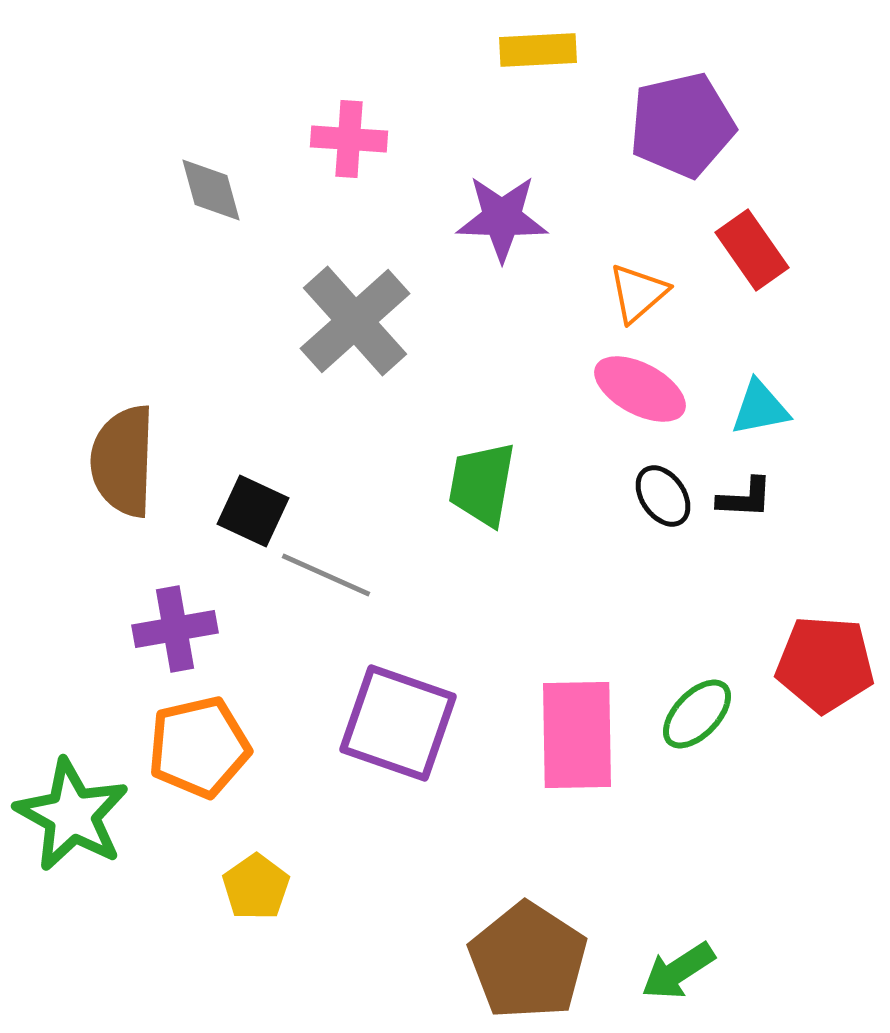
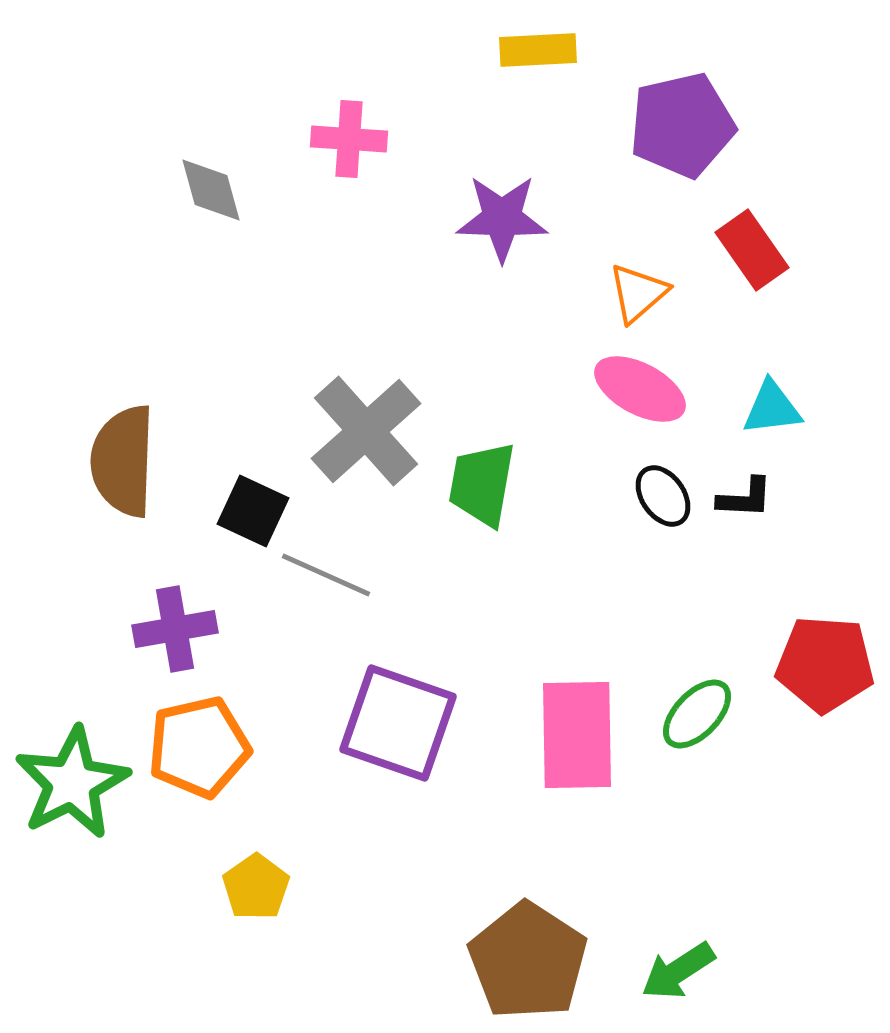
gray cross: moved 11 px right, 110 px down
cyan triangle: moved 12 px right; rotated 4 degrees clockwise
green star: moved 32 px up; rotated 16 degrees clockwise
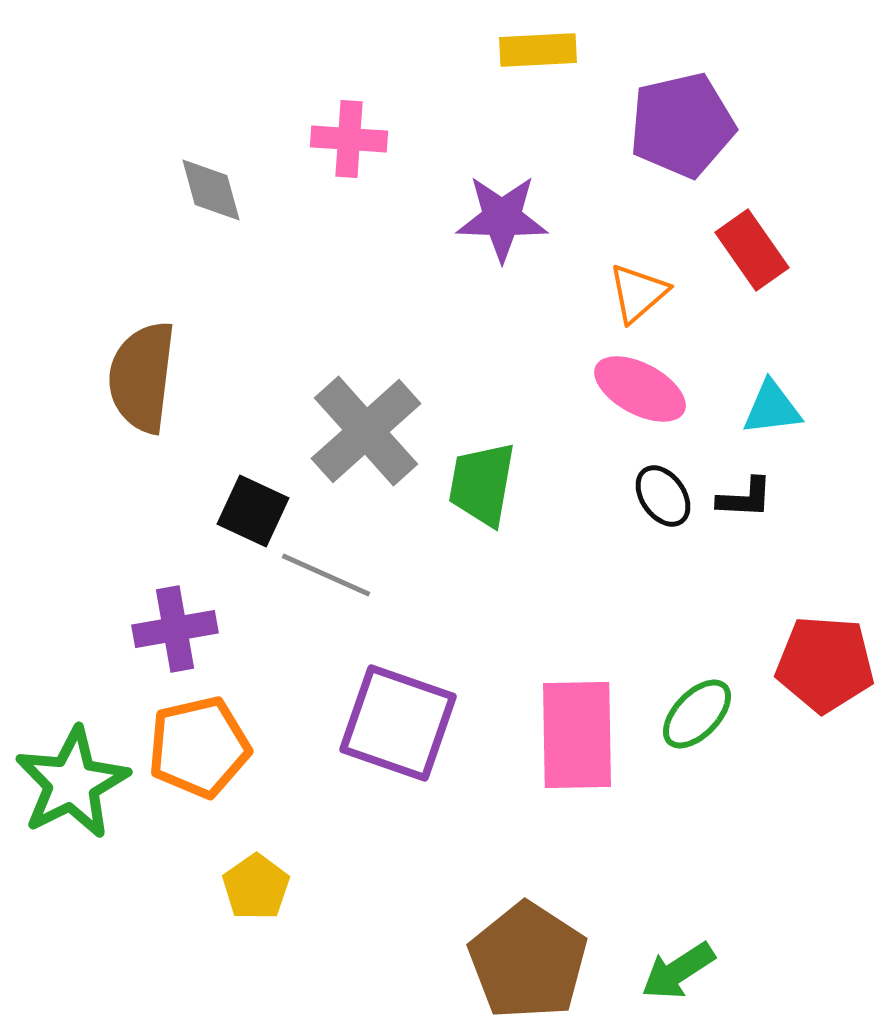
brown semicircle: moved 19 px right, 84 px up; rotated 5 degrees clockwise
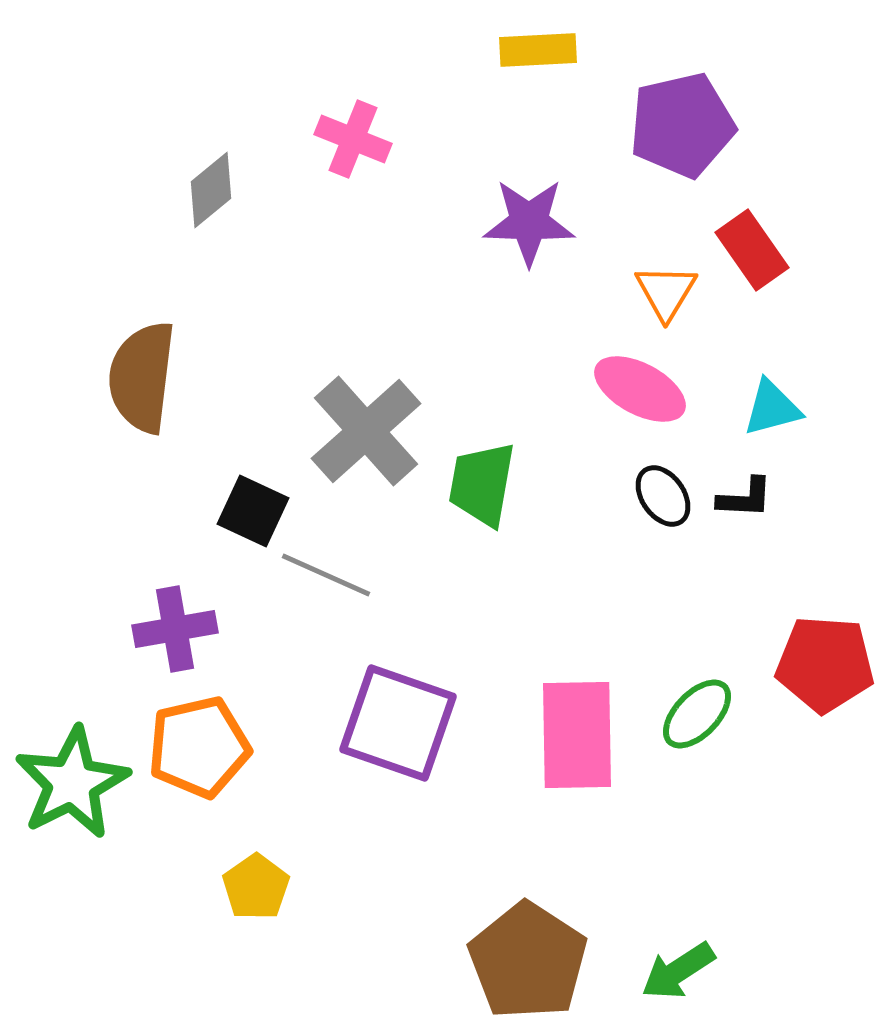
pink cross: moved 4 px right; rotated 18 degrees clockwise
gray diamond: rotated 66 degrees clockwise
purple star: moved 27 px right, 4 px down
orange triangle: moved 28 px right, 1 px up; rotated 18 degrees counterclockwise
cyan triangle: rotated 8 degrees counterclockwise
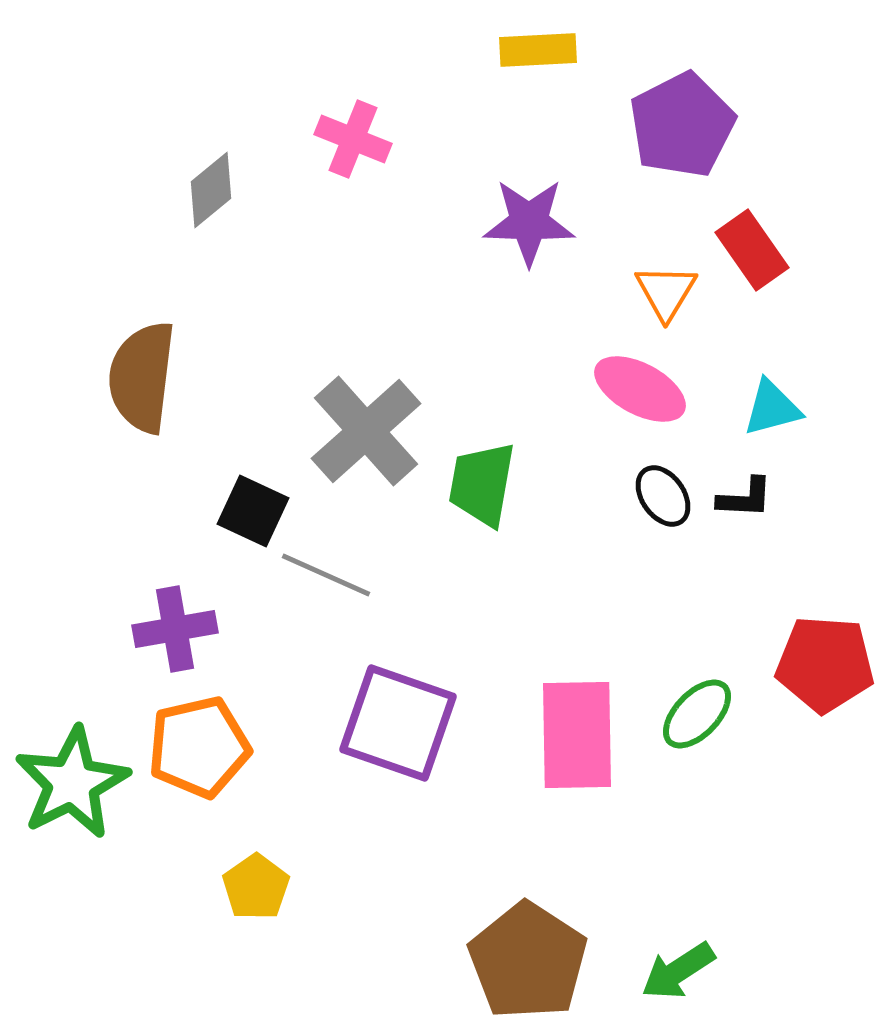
purple pentagon: rotated 14 degrees counterclockwise
